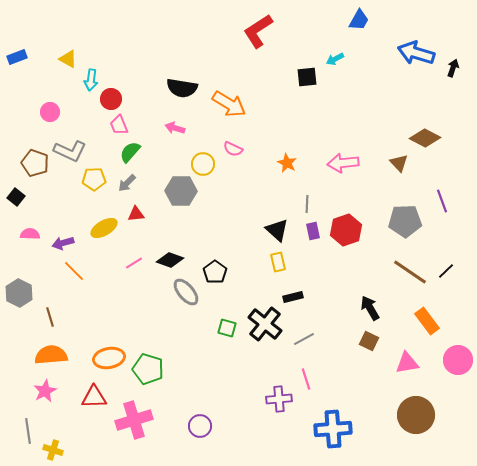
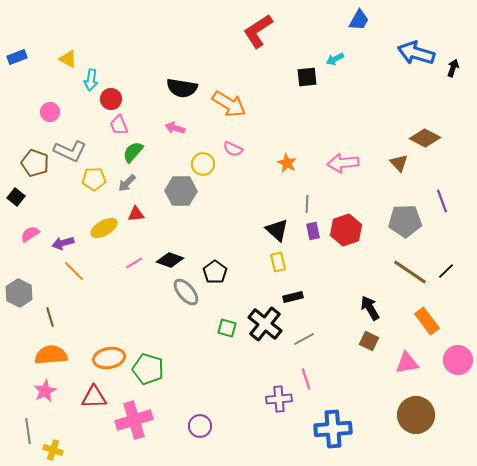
green semicircle at (130, 152): moved 3 px right
pink semicircle at (30, 234): rotated 36 degrees counterclockwise
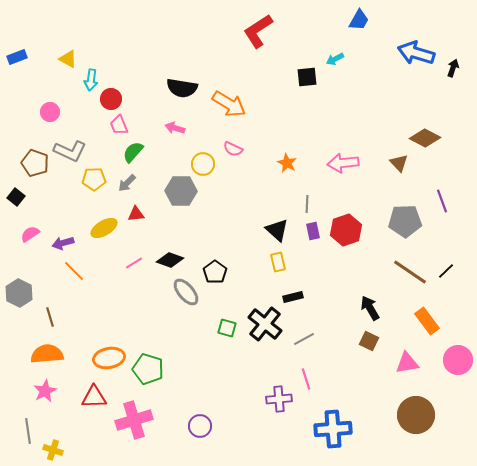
orange semicircle at (51, 355): moved 4 px left, 1 px up
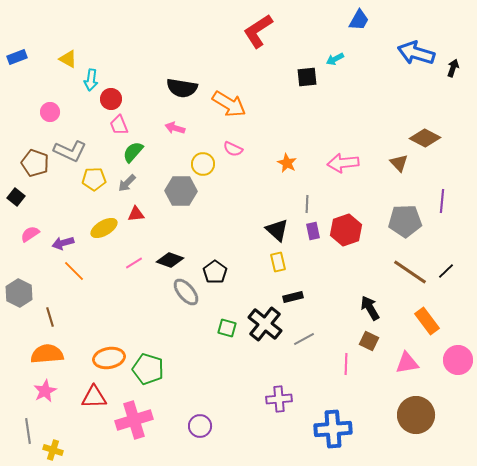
purple line at (442, 201): rotated 25 degrees clockwise
pink line at (306, 379): moved 40 px right, 15 px up; rotated 20 degrees clockwise
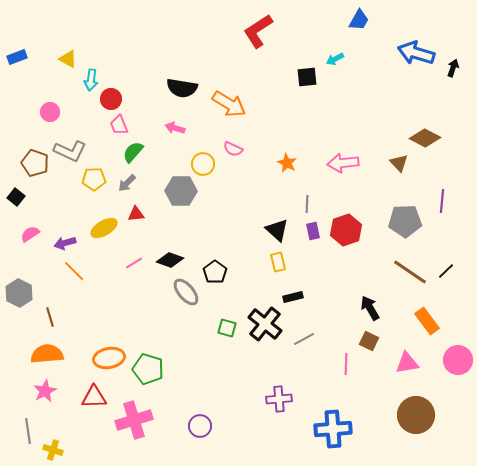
purple arrow at (63, 243): moved 2 px right
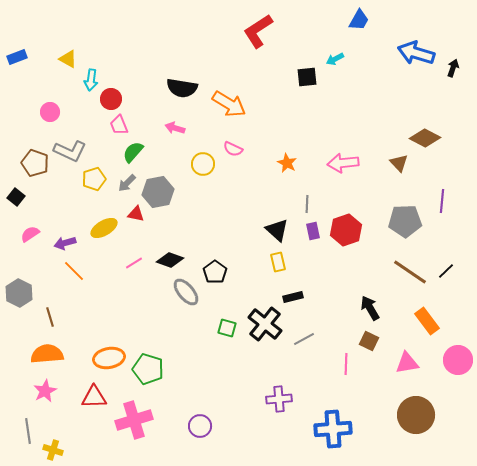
yellow pentagon at (94, 179): rotated 15 degrees counterclockwise
gray hexagon at (181, 191): moved 23 px left, 1 px down; rotated 12 degrees counterclockwise
red triangle at (136, 214): rotated 18 degrees clockwise
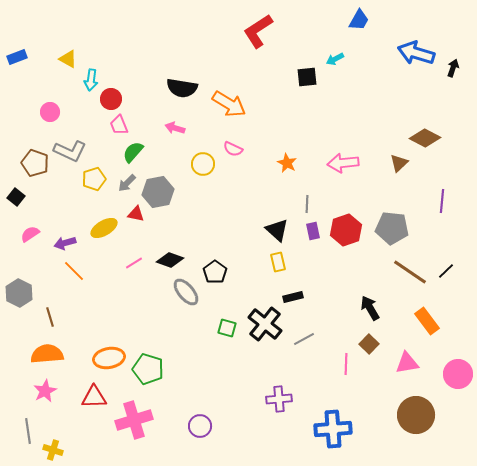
brown triangle at (399, 163): rotated 30 degrees clockwise
gray pentagon at (405, 221): moved 13 px left, 7 px down; rotated 8 degrees clockwise
brown square at (369, 341): moved 3 px down; rotated 18 degrees clockwise
pink circle at (458, 360): moved 14 px down
